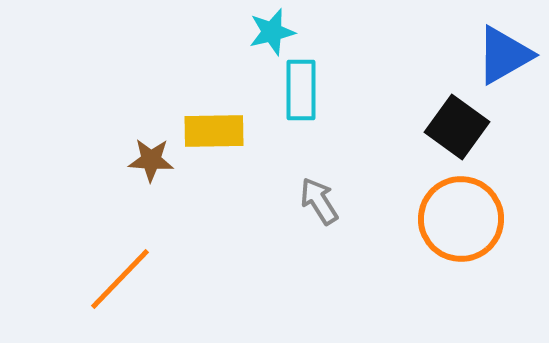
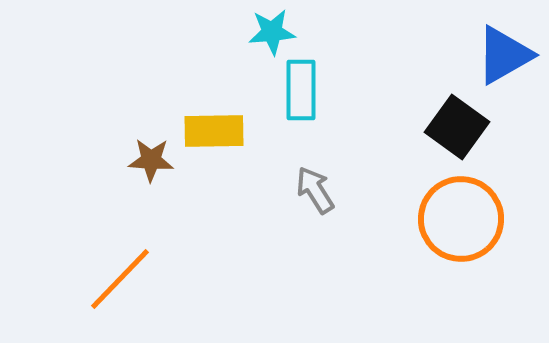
cyan star: rotated 9 degrees clockwise
gray arrow: moved 4 px left, 11 px up
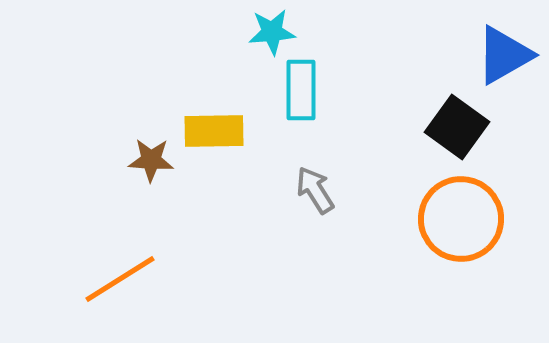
orange line: rotated 14 degrees clockwise
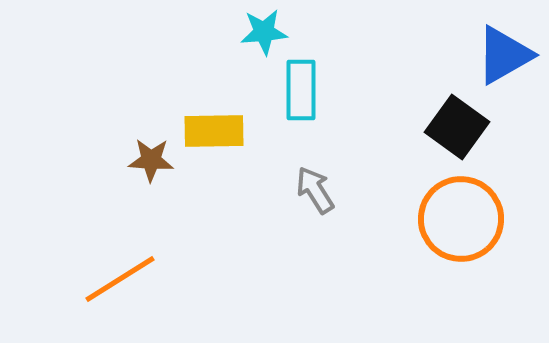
cyan star: moved 8 px left
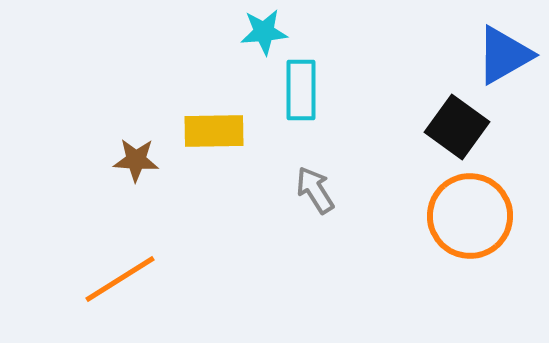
brown star: moved 15 px left
orange circle: moved 9 px right, 3 px up
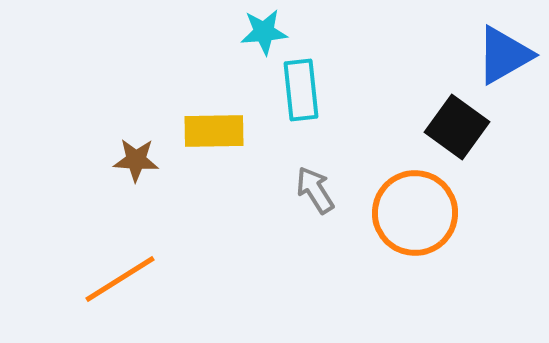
cyan rectangle: rotated 6 degrees counterclockwise
orange circle: moved 55 px left, 3 px up
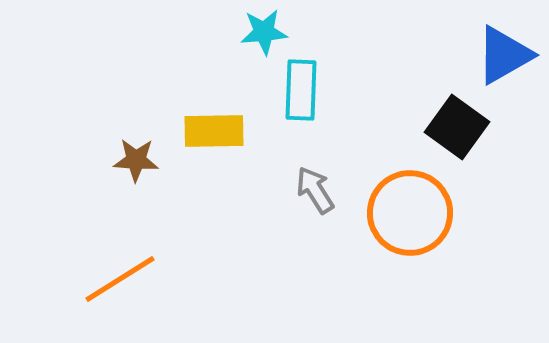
cyan rectangle: rotated 8 degrees clockwise
orange circle: moved 5 px left
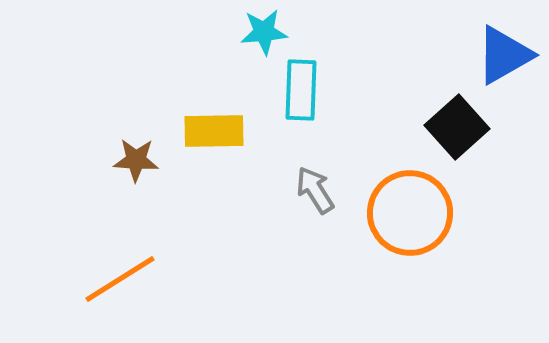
black square: rotated 12 degrees clockwise
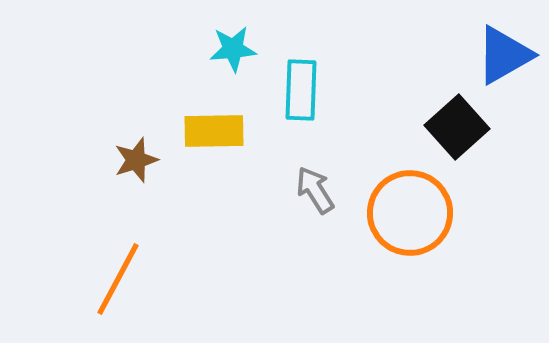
cyan star: moved 31 px left, 17 px down
brown star: rotated 21 degrees counterclockwise
orange line: moved 2 px left; rotated 30 degrees counterclockwise
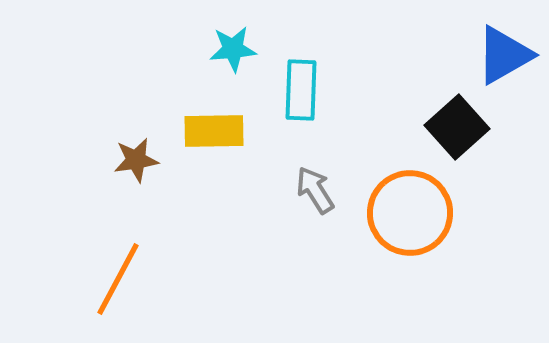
brown star: rotated 9 degrees clockwise
